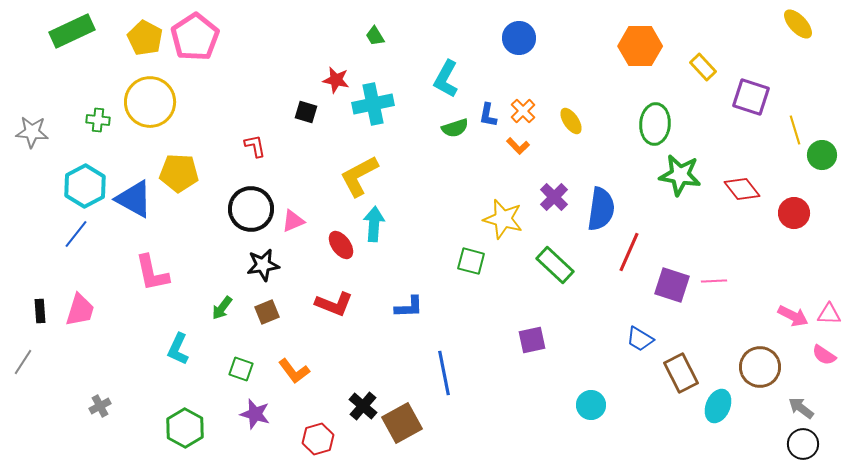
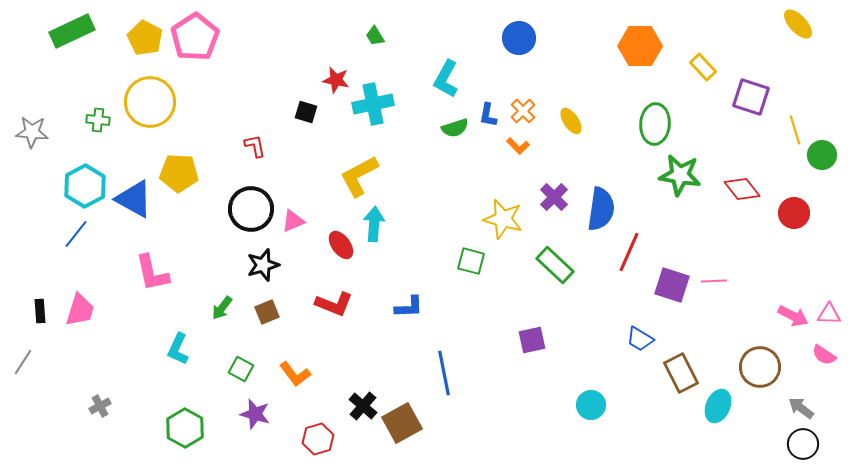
black star at (263, 265): rotated 8 degrees counterclockwise
green square at (241, 369): rotated 10 degrees clockwise
orange L-shape at (294, 371): moved 1 px right, 3 px down
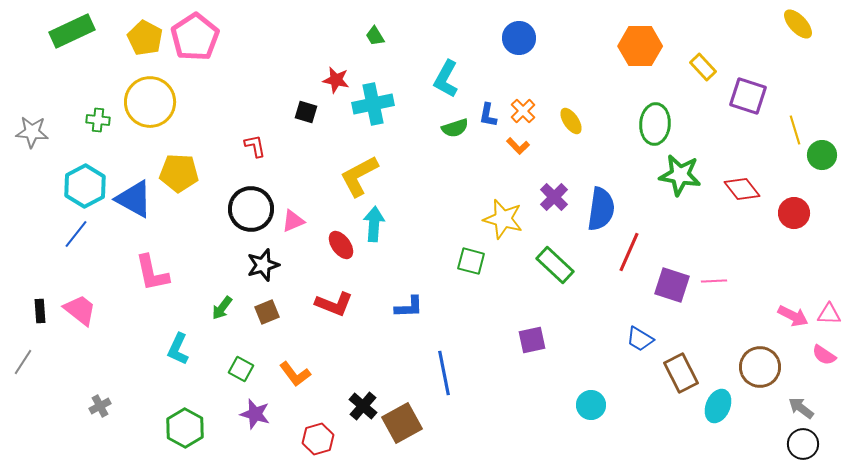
purple square at (751, 97): moved 3 px left, 1 px up
pink trapezoid at (80, 310): rotated 69 degrees counterclockwise
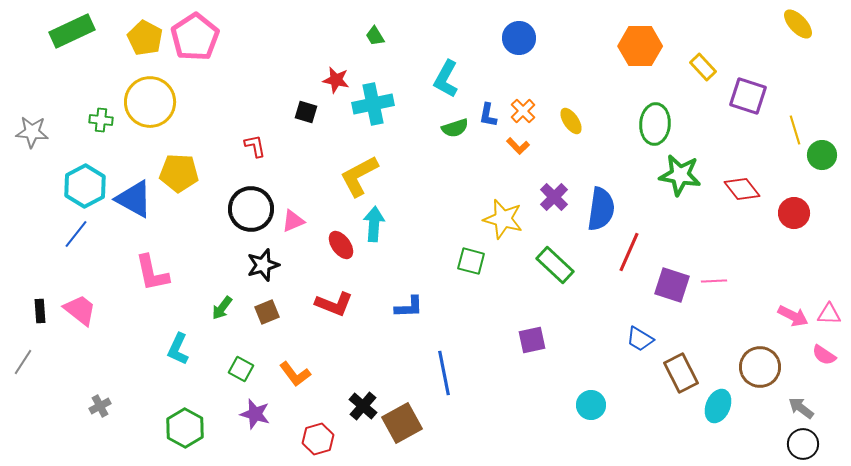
green cross at (98, 120): moved 3 px right
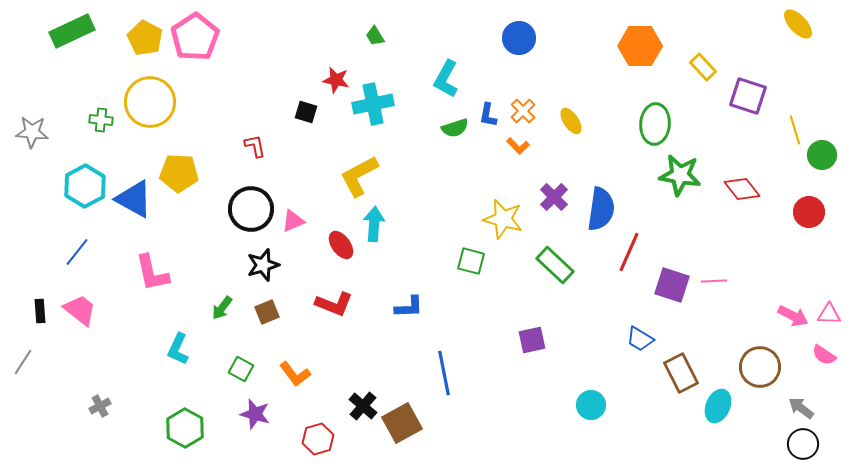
red circle at (794, 213): moved 15 px right, 1 px up
blue line at (76, 234): moved 1 px right, 18 px down
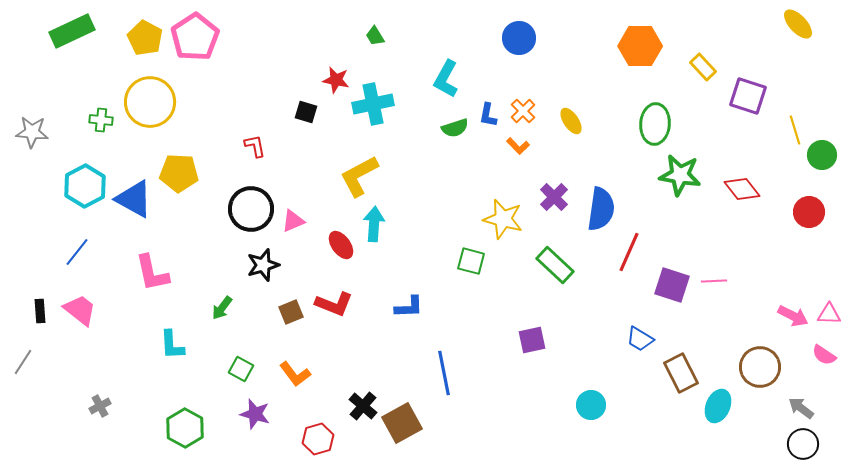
brown square at (267, 312): moved 24 px right
cyan L-shape at (178, 349): moved 6 px left, 4 px up; rotated 28 degrees counterclockwise
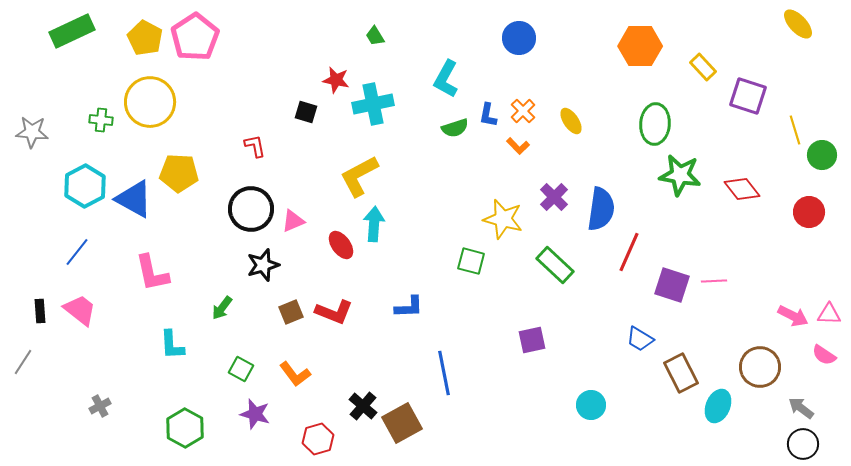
red L-shape at (334, 304): moved 8 px down
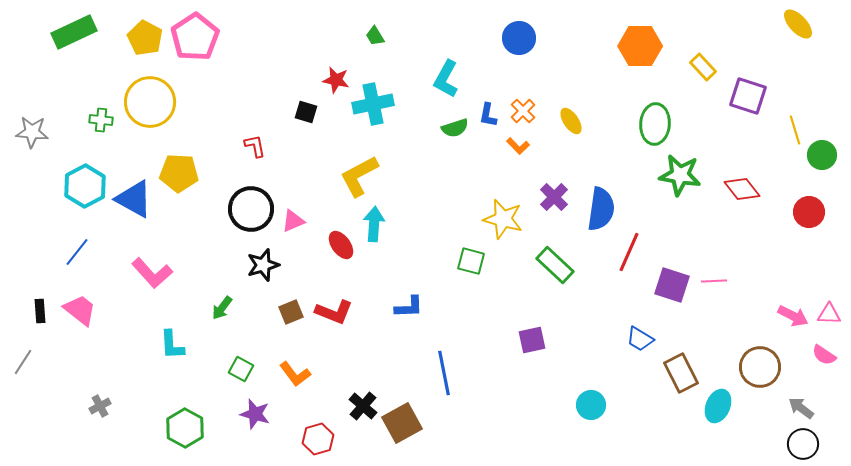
green rectangle at (72, 31): moved 2 px right, 1 px down
pink L-shape at (152, 273): rotated 30 degrees counterclockwise
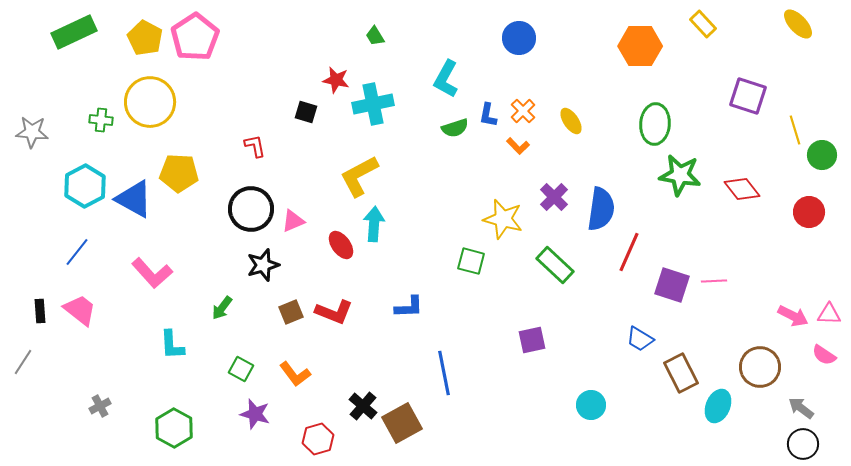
yellow rectangle at (703, 67): moved 43 px up
green hexagon at (185, 428): moved 11 px left
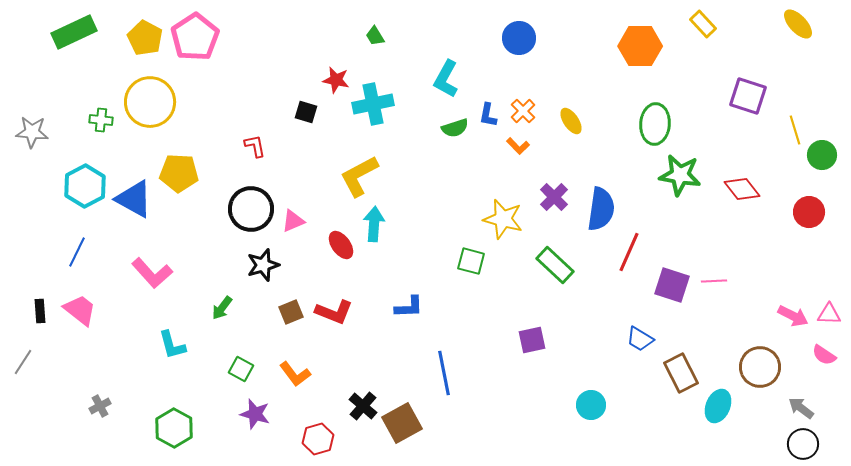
blue line at (77, 252): rotated 12 degrees counterclockwise
cyan L-shape at (172, 345): rotated 12 degrees counterclockwise
